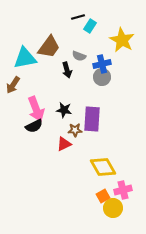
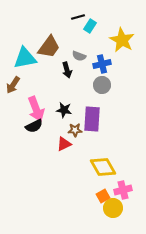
gray circle: moved 8 px down
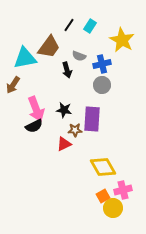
black line: moved 9 px left, 8 px down; rotated 40 degrees counterclockwise
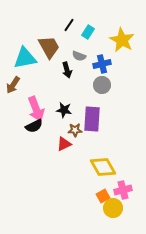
cyan rectangle: moved 2 px left, 6 px down
brown trapezoid: rotated 65 degrees counterclockwise
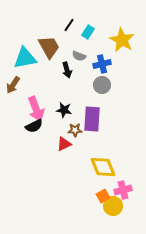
yellow diamond: rotated 8 degrees clockwise
yellow circle: moved 2 px up
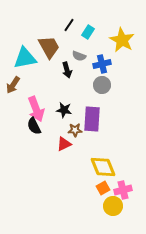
black semicircle: rotated 90 degrees clockwise
orange square: moved 8 px up
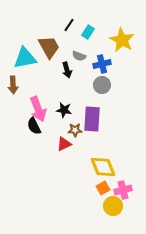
brown arrow: rotated 36 degrees counterclockwise
pink arrow: moved 2 px right
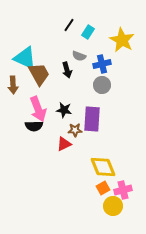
brown trapezoid: moved 10 px left, 27 px down
cyan triangle: rotated 35 degrees clockwise
black semicircle: rotated 66 degrees counterclockwise
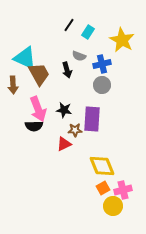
yellow diamond: moved 1 px left, 1 px up
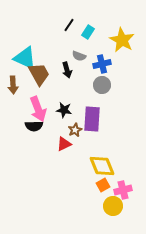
brown star: rotated 24 degrees counterclockwise
orange square: moved 3 px up
